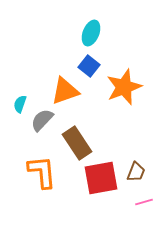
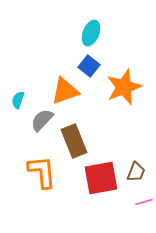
cyan semicircle: moved 2 px left, 4 px up
brown rectangle: moved 3 px left, 2 px up; rotated 12 degrees clockwise
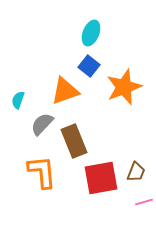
gray semicircle: moved 4 px down
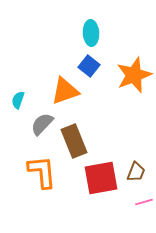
cyan ellipse: rotated 25 degrees counterclockwise
orange star: moved 10 px right, 12 px up
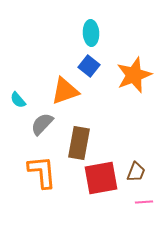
cyan semicircle: rotated 60 degrees counterclockwise
brown rectangle: moved 5 px right, 2 px down; rotated 32 degrees clockwise
pink line: rotated 12 degrees clockwise
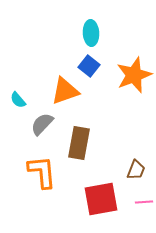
brown trapezoid: moved 2 px up
red square: moved 21 px down
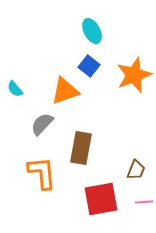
cyan ellipse: moved 1 px right, 2 px up; rotated 25 degrees counterclockwise
cyan semicircle: moved 3 px left, 11 px up
brown rectangle: moved 2 px right, 5 px down
orange L-shape: moved 1 px down
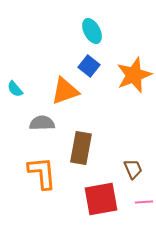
gray semicircle: moved 1 px up; rotated 45 degrees clockwise
brown trapezoid: moved 3 px left, 1 px up; rotated 45 degrees counterclockwise
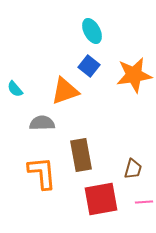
orange star: rotated 12 degrees clockwise
brown rectangle: moved 7 px down; rotated 20 degrees counterclockwise
brown trapezoid: rotated 40 degrees clockwise
